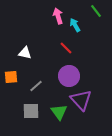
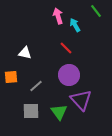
purple circle: moved 1 px up
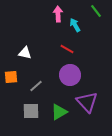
pink arrow: moved 2 px up; rotated 14 degrees clockwise
red line: moved 1 px right, 1 px down; rotated 16 degrees counterclockwise
purple circle: moved 1 px right
purple triangle: moved 6 px right, 2 px down
green triangle: rotated 36 degrees clockwise
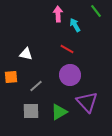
white triangle: moved 1 px right, 1 px down
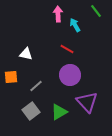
gray square: rotated 36 degrees counterclockwise
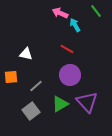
pink arrow: moved 2 px right, 1 px up; rotated 63 degrees counterclockwise
green triangle: moved 1 px right, 8 px up
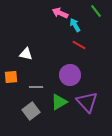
red line: moved 12 px right, 4 px up
gray line: moved 1 px down; rotated 40 degrees clockwise
green triangle: moved 1 px left, 2 px up
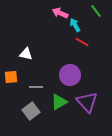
red line: moved 3 px right, 3 px up
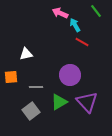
white triangle: rotated 24 degrees counterclockwise
